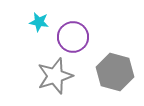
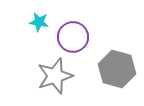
gray hexagon: moved 2 px right, 3 px up
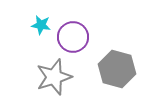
cyan star: moved 2 px right, 3 px down
gray star: moved 1 px left, 1 px down
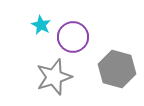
cyan star: rotated 18 degrees clockwise
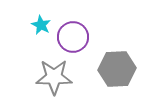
gray hexagon: rotated 18 degrees counterclockwise
gray star: rotated 18 degrees clockwise
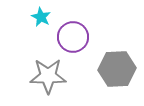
cyan star: moved 8 px up
gray star: moved 6 px left, 1 px up
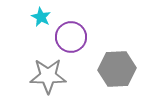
purple circle: moved 2 px left
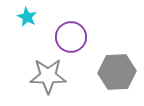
cyan star: moved 14 px left
gray hexagon: moved 3 px down
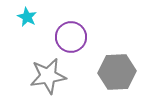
gray star: rotated 9 degrees counterclockwise
